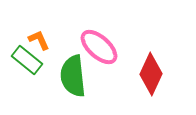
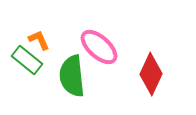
green semicircle: moved 1 px left
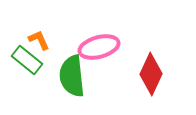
pink ellipse: rotated 57 degrees counterclockwise
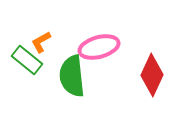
orange L-shape: moved 2 px right, 2 px down; rotated 95 degrees counterclockwise
red diamond: moved 1 px right, 1 px down
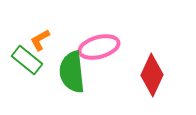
orange L-shape: moved 1 px left, 2 px up
green semicircle: moved 4 px up
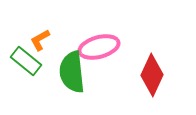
green rectangle: moved 1 px left, 1 px down
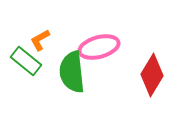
red diamond: rotated 6 degrees clockwise
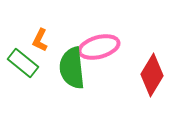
orange L-shape: rotated 35 degrees counterclockwise
green rectangle: moved 3 px left, 2 px down
green semicircle: moved 4 px up
